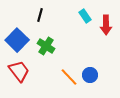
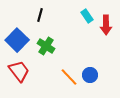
cyan rectangle: moved 2 px right
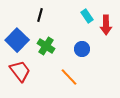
red trapezoid: moved 1 px right
blue circle: moved 8 px left, 26 px up
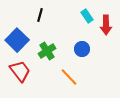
green cross: moved 1 px right, 5 px down; rotated 24 degrees clockwise
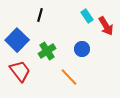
red arrow: moved 1 px down; rotated 30 degrees counterclockwise
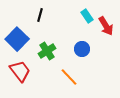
blue square: moved 1 px up
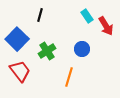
orange line: rotated 60 degrees clockwise
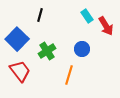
orange line: moved 2 px up
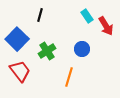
orange line: moved 2 px down
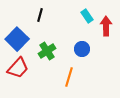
red arrow: rotated 150 degrees counterclockwise
red trapezoid: moved 2 px left, 3 px up; rotated 80 degrees clockwise
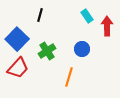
red arrow: moved 1 px right
